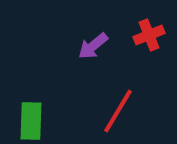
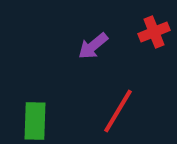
red cross: moved 5 px right, 3 px up
green rectangle: moved 4 px right
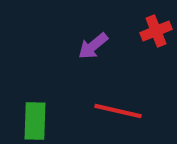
red cross: moved 2 px right, 1 px up
red line: rotated 72 degrees clockwise
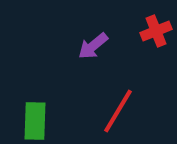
red line: rotated 72 degrees counterclockwise
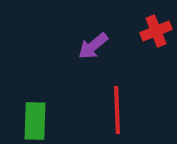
red line: moved 1 px left, 1 px up; rotated 33 degrees counterclockwise
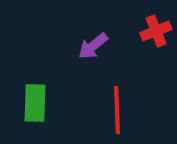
green rectangle: moved 18 px up
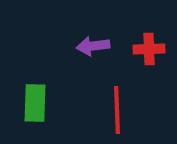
red cross: moved 7 px left, 18 px down; rotated 20 degrees clockwise
purple arrow: rotated 32 degrees clockwise
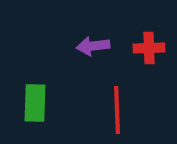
red cross: moved 1 px up
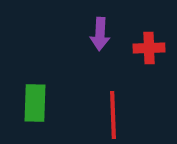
purple arrow: moved 7 px right, 12 px up; rotated 80 degrees counterclockwise
red line: moved 4 px left, 5 px down
